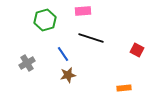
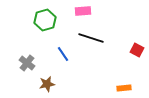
gray cross: rotated 21 degrees counterclockwise
brown star: moved 21 px left, 9 px down
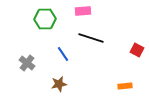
green hexagon: moved 1 px up; rotated 15 degrees clockwise
brown star: moved 12 px right
orange rectangle: moved 1 px right, 2 px up
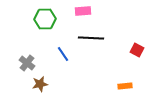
black line: rotated 15 degrees counterclockwise
brown star: moved 19 px left
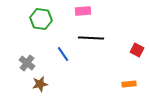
green hexagon: moved 4 px left; rotated 10 degrees clockwise
orange rectangle: moved 4 px right, 2 px up
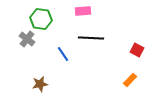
gray cross: moved 24 px up
orange rectangle: moved 1 px right, 4 px up; rotated 40 degrees counterclockwise
